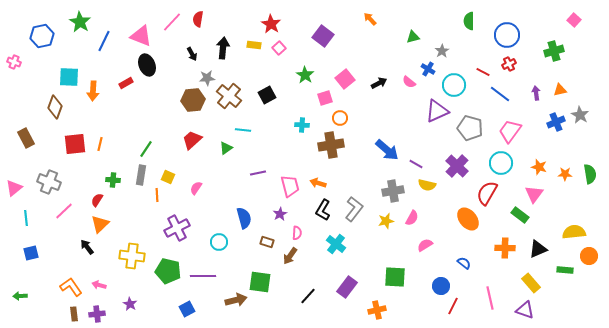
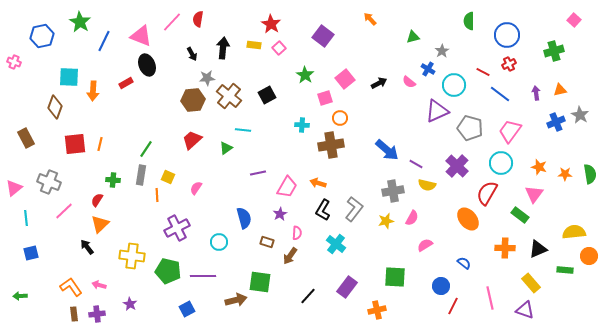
pink trapezoid at (290, 186): moved 3 px left, 1 px down; rotated 45 degrees clockwise
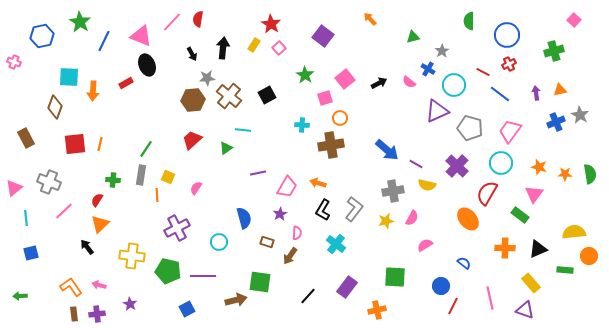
yellow rectangle at (254, 45): rotated 64 degrees counterclockwise
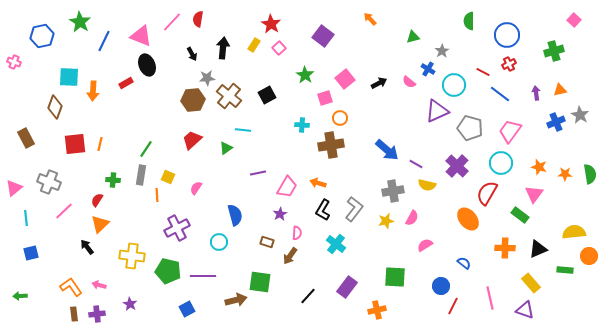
blue semicircle at (244, 218): moved 9 px left, 3 px up
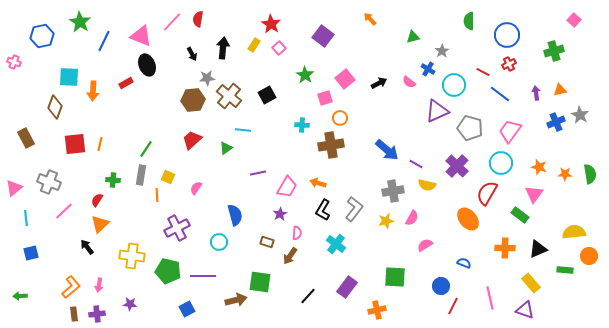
blue semicircle at (464, 263): rotated 16 degrees counterclockwise
pink arrow at (99, 285): rotated 96 degrees counterclockwise
orange L-shape at (71, 287): rotated 85 degrees clockwise
purple star at (130, 304): rotated 24 degrees counterclockwise
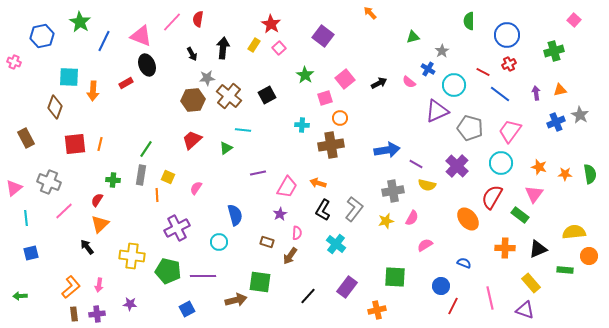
orange arrow at (370, 19): moved 6 px up
blue arrow at (387, 150): rotated 50 degrees counterclockwise
red semicircle at (487, 193): moved 5 px right, 4 px down
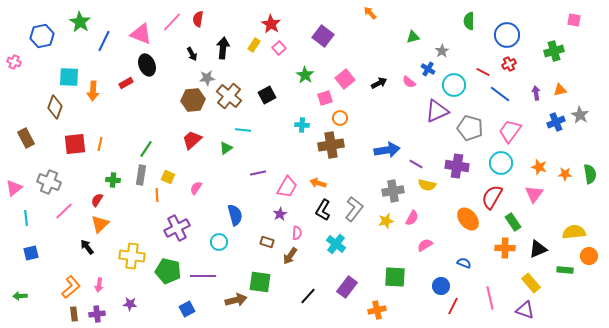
pink square at (574, 20): rotated 32 degrees counterclockwise
pink triangle at (141, 36): moved 2 px up
purple cross at (457, 166): rotated 35 degrees counterclockwise
green rectangle at (520, 215): moved 7 px left, 7 px down; rotated 18 degrees clockwise
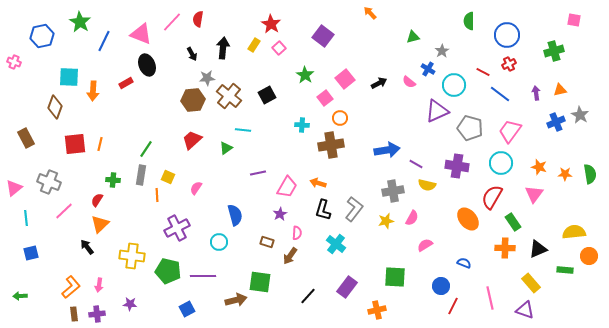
pink square at (325, 98): rotated 21 degrees counterclockwise
black L-shape at (323, 210): rotated 15 degrees counterclockwise
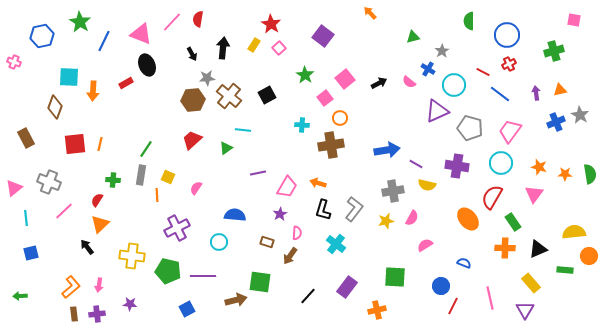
blue semicircle at (235, 215): rotated 70 degrees counterclockwise
purple triangle at (525, 310): rotated 42 degrees clockwise
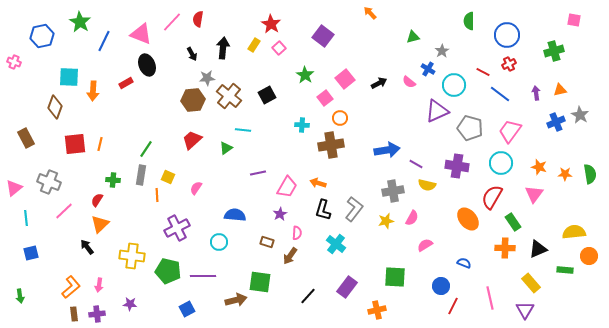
green arrow at (20, 296): rotated 96 degrees counterclockwise
